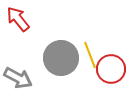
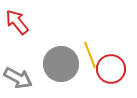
red arrow: moved 1 px left, 3 px down
gray circle: moved 6 px down
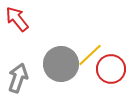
red arrow: moved 3 px up
yellow line: rotated 68 degrees clockwise
gray arrow: rotated 100 degrees counterclockwise
